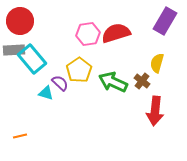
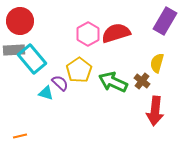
pink hexagon: rotated 20 degrees counterclockwise
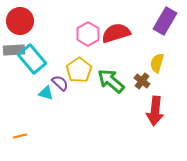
green arrow: moved 2 px left, 1 px up; rotated 16 degrees clockwise
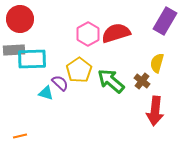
red circle: moved 2 px up
cyan rectangle: rotated 52 degrees counterclockwise
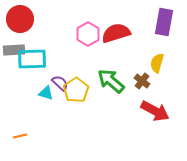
purple rectangle: moved 1 px left, 1 px down; rotated 20 degrees counterclockwise
yellow pentagon: moved 3 px left, 20 px down
red arrow: rotated 68 degrees counterclockwise
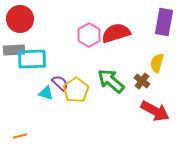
pink hexagon: moved 1 px right, 1 px down
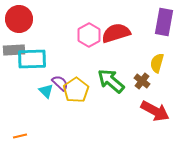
red circle: moved 1 px left
cyan triangle: moved 2 px up; rotated 28 degrees clockwise
